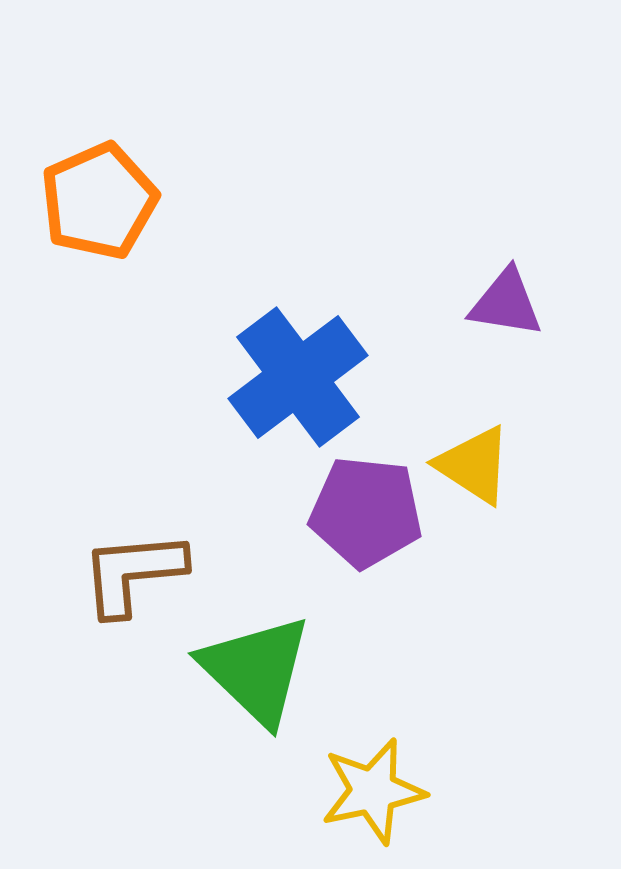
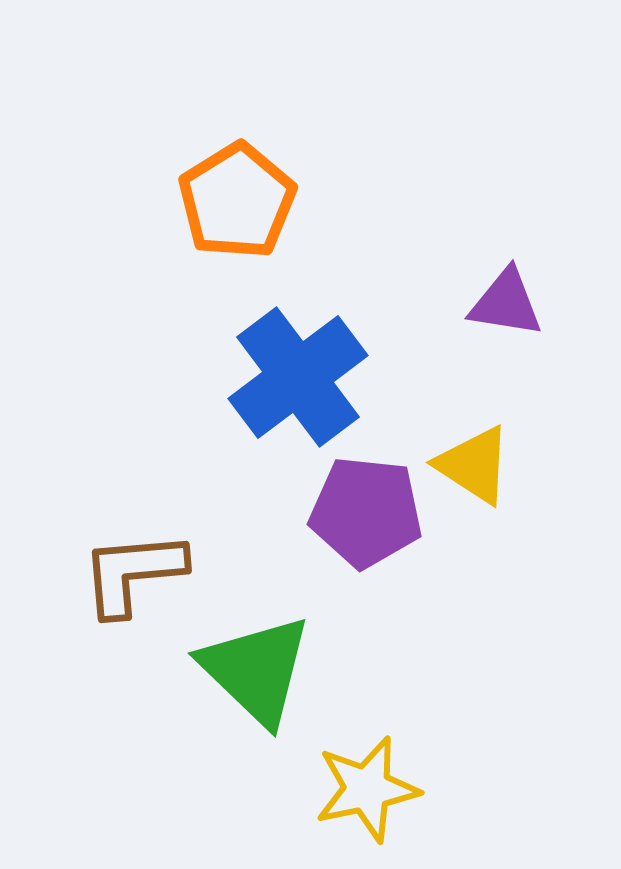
orange pentagon: moved 138 px right; rotated 8 degrees counterclockwise
yellow star: moved 6 px left, 2 px up
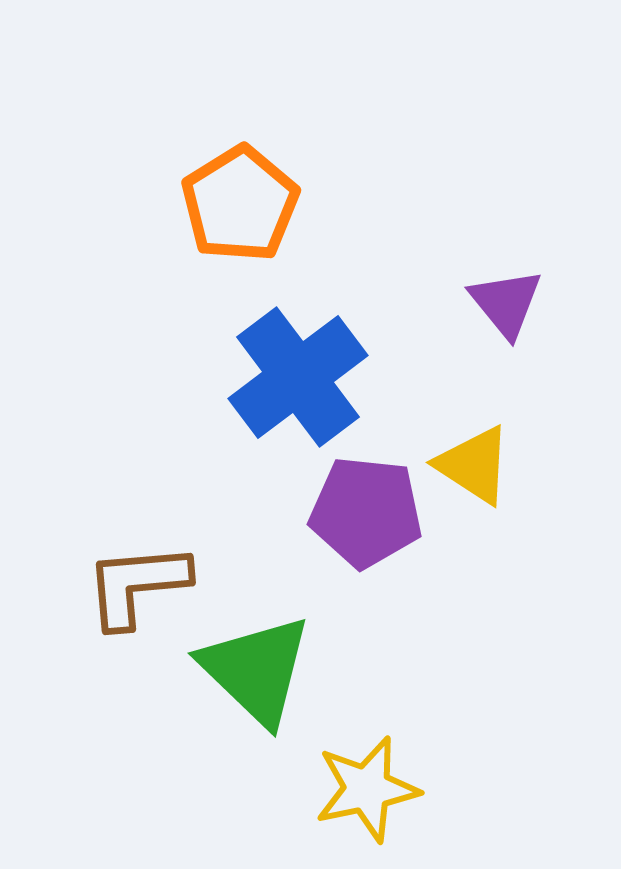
orange pentagon: moved 3 px right, 3 px down
purple triangle: rotated 42 degrees clockwise
brown L-shape: moved 4 px right, 12 px down
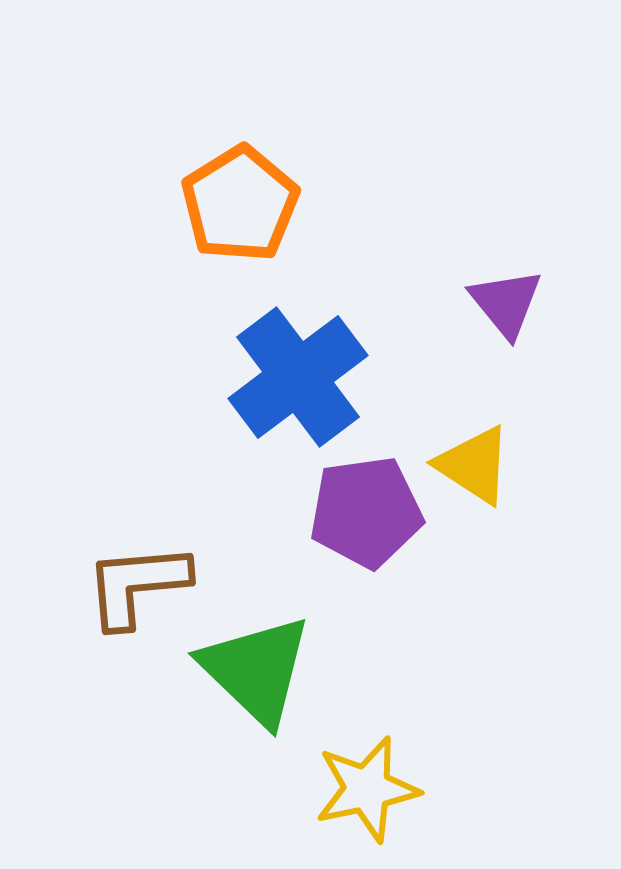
purple pentagon: rotated 14 degrees counterclockwise
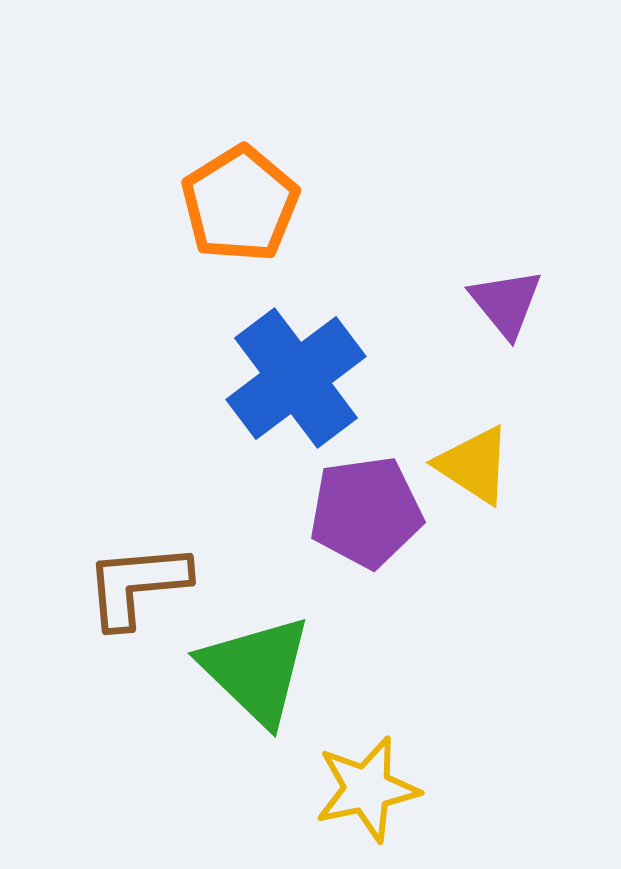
blue cross: moved 2 px left, 1 px down
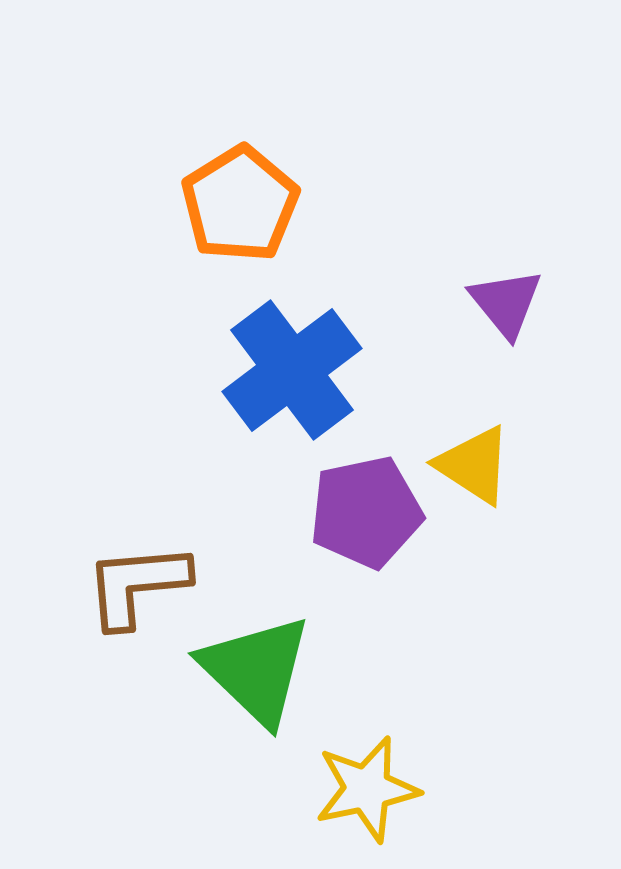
blue cross: moved 4 px left, 8 px up
purple pentagon: rotated 4 degrees counterclockwise
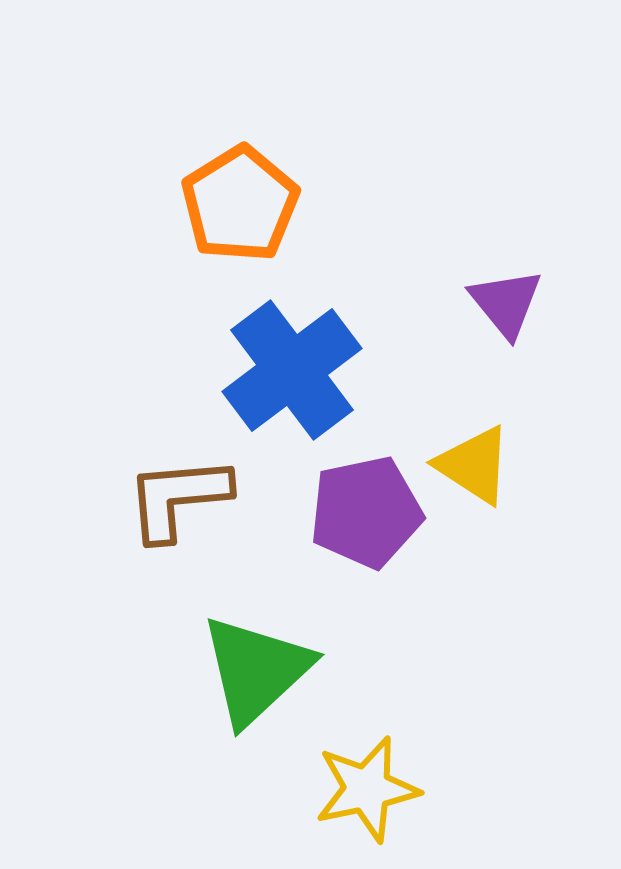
brown L-shape: moved 41 px right, 87 px up
green triangle: rotated 33 degrees clockwise
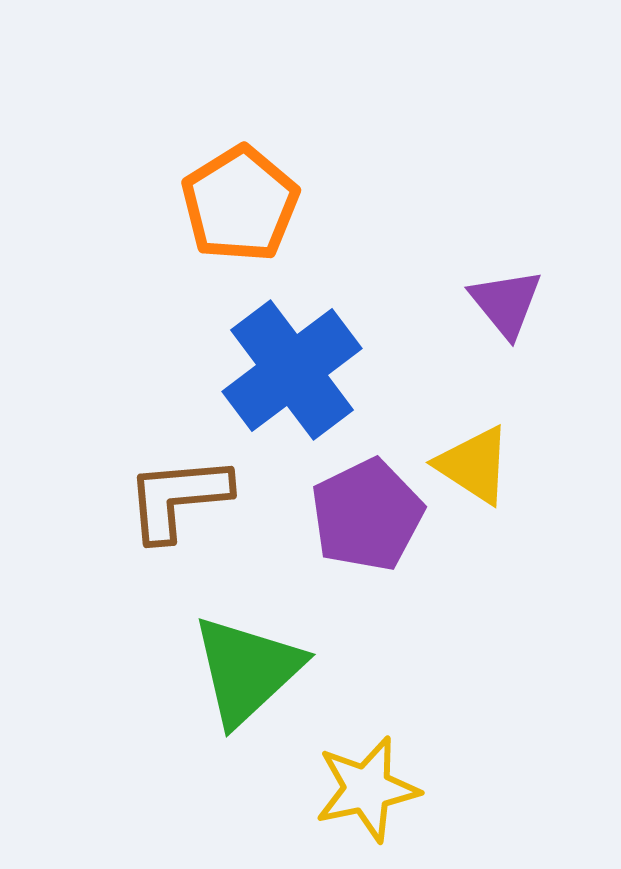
purple pentagon: moved 1 px right, 3 px down; rotated 14 degrees counterclockwise
green triangle: moved 9 px left
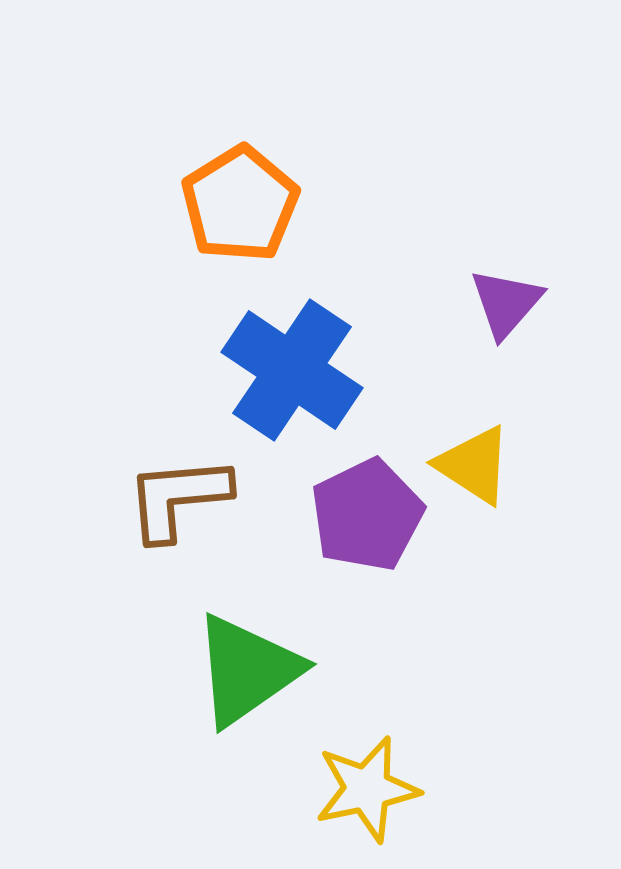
purple triangle: rotated 20 degrees clockwise
blue cross: rotated 19 degrees counterclockwise
green triangle: rotated 8 degrees clockwise
